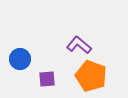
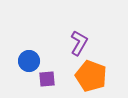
purple L-shape: moved 2 px up; rotated 80 degrees clockwise
blue circle: moved 9 px right, 2 px down
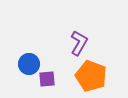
blue circle: moved 3 px down
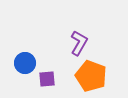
blue circle: moved 4 px left, 1 px up
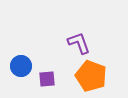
purple L-shape: rotated 50 degrees counterclockwise
blue circle: moved 4 px left, 3 px down
